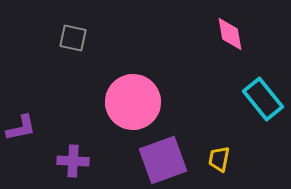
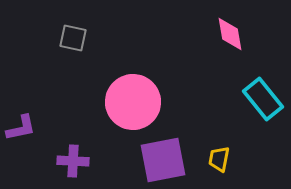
purple square: rotated 9 degrees clockwise
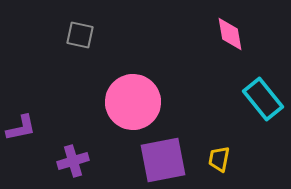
gray square: moved 7 px right, 3 px up
purple cross: rotated 20 degrees counterclockwise
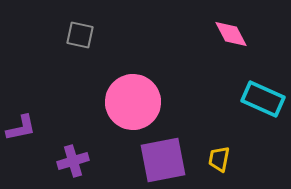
pink diamond: moved 1 px right; rotated 18 degrees counterclockwise
cyan rectangle: rotated 27 degrees counterclockwise
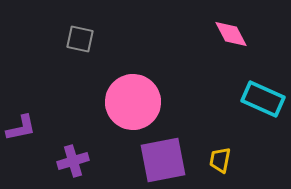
gray square: moved 4 px down
yellow trapezoid: moved 1 px right, 1 px down
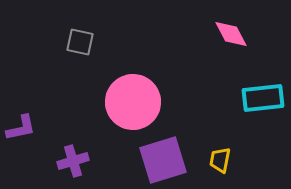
gray square: moved 3 px down
cyan rectangle: moved 1 px up; rotated 30 degrees counterclockwise
purple square: rotated 6 degrees counterclockwise
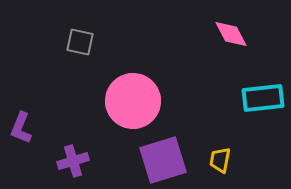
pink circle: moved 1 px up
purple L-shape: rotated 124 degrees clockwise
